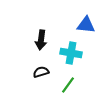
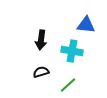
cyan cross: moved 1 px right, 2 px up
green line: rotated 12 degrees clockwise
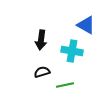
blue triangle: rotated 24 degrees clockwise
black semicircle: moved 1 px right
green line: moved 3 px left; rotated 30 degrees clockwise
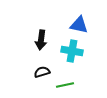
blue triangle: moved 7 px left; rotated 18 degrees counterclockwise
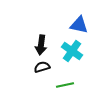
black arrow: moved 5 px down
cyan cross: rotated 25 degrees clockwise
black semicircle: moved 5 px up
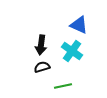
blue triangle: rotated 12 degrees clockwise
green line: moved 2 px left, 1 px down
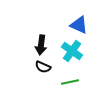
black semicircle: moved 1 px right; rotated 140 degrees counterclockwise
green line: moved 7 px right, 4 px up
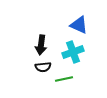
cyan cross: moved 1 px right, 1 px down; rotated 35 degrees clockwise
black semicircle: rotated 28 degrees counterclockwise
green line: moved 6 px left, 3 px up
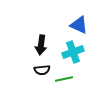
black semicircle: moved 1 px left, 3 px down
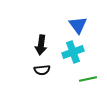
blue triangle: moved 1 px left; rotated 30 degrees clockwise
green line: moved 24 px right
